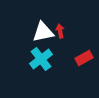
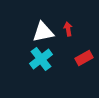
red arrow: moved 8 px right, 2 px up
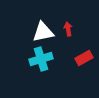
cyan cross: rotated 20 degrees clockwise
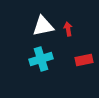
white triangle: moved 6 px up
red rectangle: moved 2 px down; rotated 18 degrees clockwise
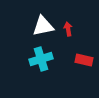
red rectangle: rotated 24 degrees clockwise
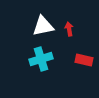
red arrow: moved 1 px right
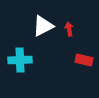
white triangle: rotated 15 degrees counterclockwise
cyan cross: moved 21 px left, 1 px down; rotated 15 degrees clockwise
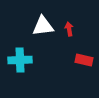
white triangle: rotated 20 degrees clockwise
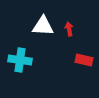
white triangle: rotated 10 degrees clockwise
cyan cross: rotated 10 degrees clockwise
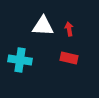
red rectangle: moved 15 px left, 2 px up
